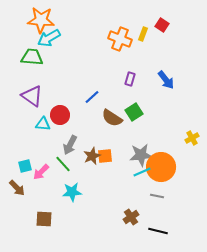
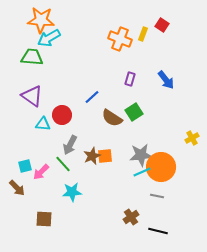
red circle: moved 2 px right
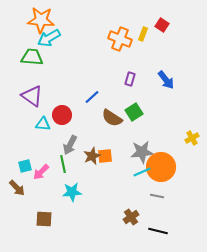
gray star: moved 1 px right, 3 px up
green line: rotated 30 degrees clockwise
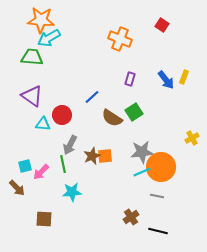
yellow rectangle: moved 41 px right, 43 px down
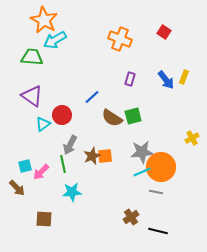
orange star: moved 3 px right; rotated 24 degrees clockwise
red square: moved 2 px right, 7 px down
cyan arrow: moved 6 px right, 2 px down
green square: moved 1 px left, 4 px down; rotated 18 degrees clockwise
cyan triangle: rotated 42 degrees counterclockwise
gray line: moved 1 px left, 4 px up
